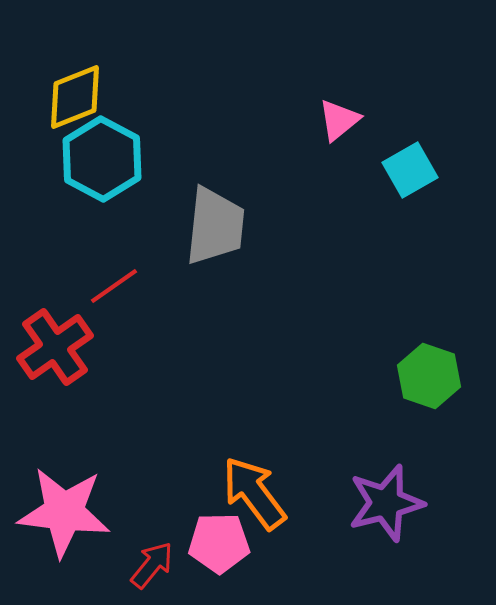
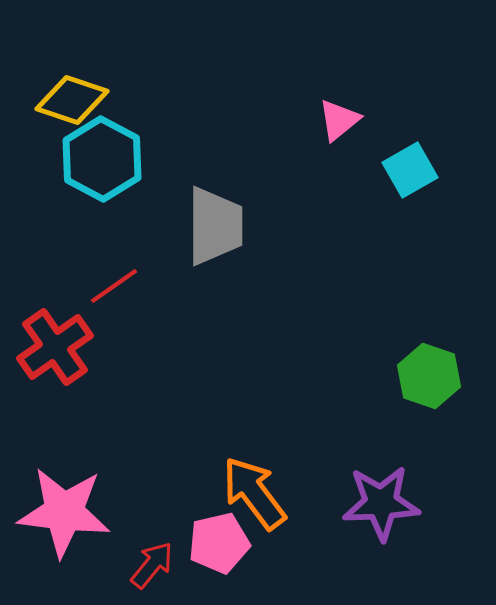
yellow diamond: moved 3 px left, 3 px down; rotated 40 degrees clockwise
gray trapezoid: rotated 6 degrees counterclockwise
purple star: moved 5 px left; rotated 12 degrees clockwise
pink pentagon: rotated 12 degrees counterclockwise
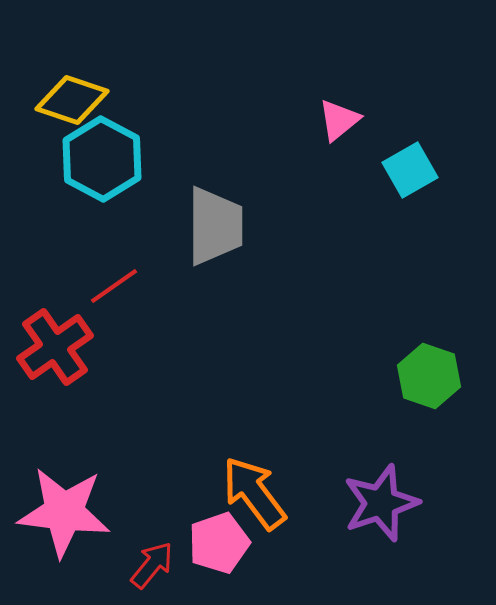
purple star: rotated 16 degrees counterclockwise
pink pentagon: rotated 6 degrees counterclockwise
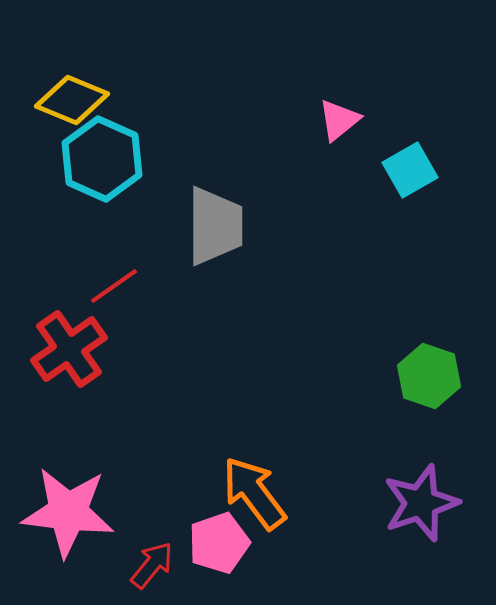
yellow diamond: rotated 4 degrees clockwise
cyan hexagon: rotated 4 degrees counterclockwise
red cross: moved 14 px right, 2 px down
purple star: moved 40 px right
pink star: moved 4 px right
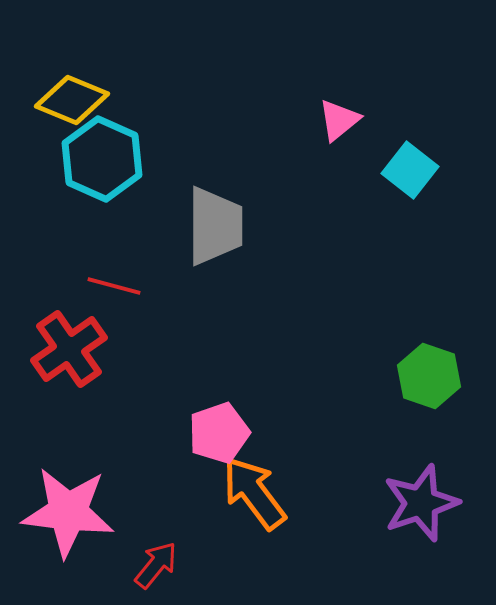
cyan square: rotated 22 degrees counterclockwise
red line: rotated 50 degrees clockwise
pink pentagon: moved 110 px up
red arrow: moved 4 px right
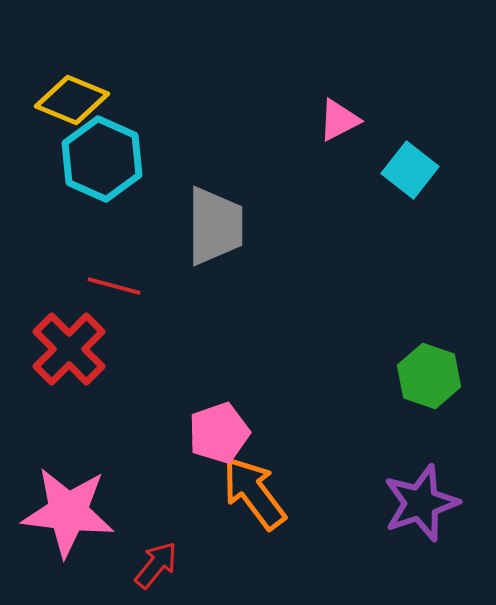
pink triangle: rotated 12 degrees clockwise
red cross: rotated 10 degrees counterclockwise
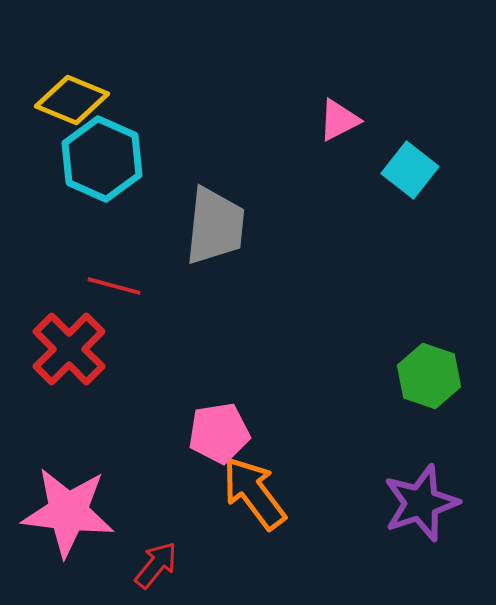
gray trapezoid: rotated 6 degrees clockwise
pink pentagon: rotated 10 degrees clockwise
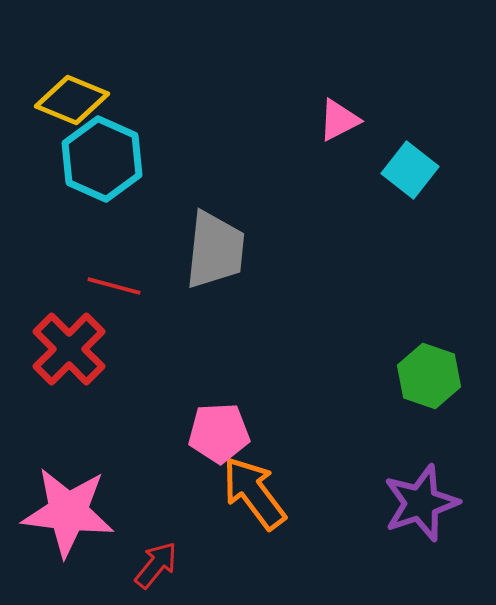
gray trapezoid: moved 24 px down
pink pentagon: rotated 6 degrees clockwise
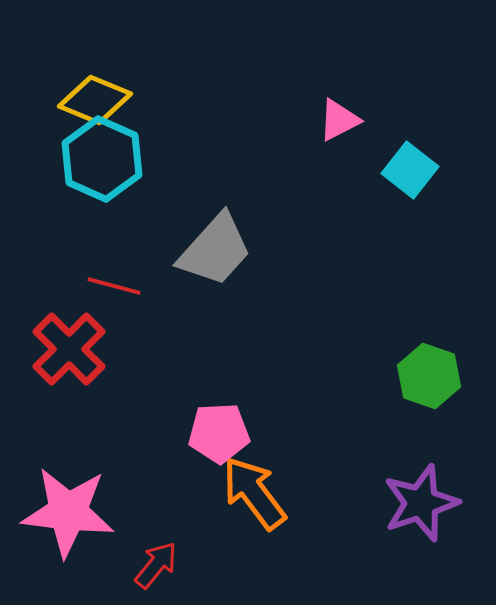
yellow diamond: moved 23 px right
gray trapezoid: rotated 36 degrees clockwise
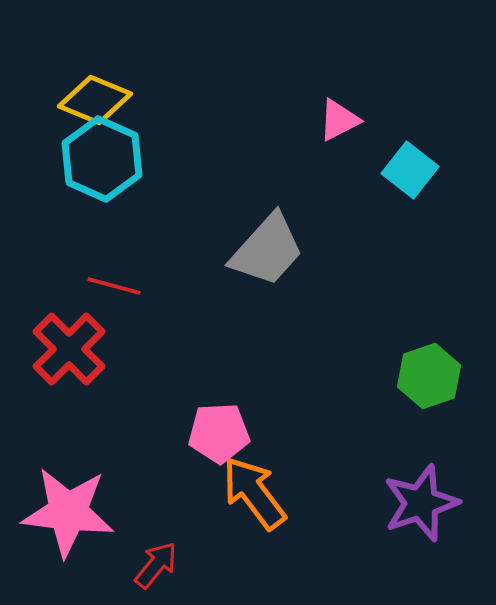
gray trapezoid: moved 52 px right
green hexagon: rotated 22 degrees clockwise
